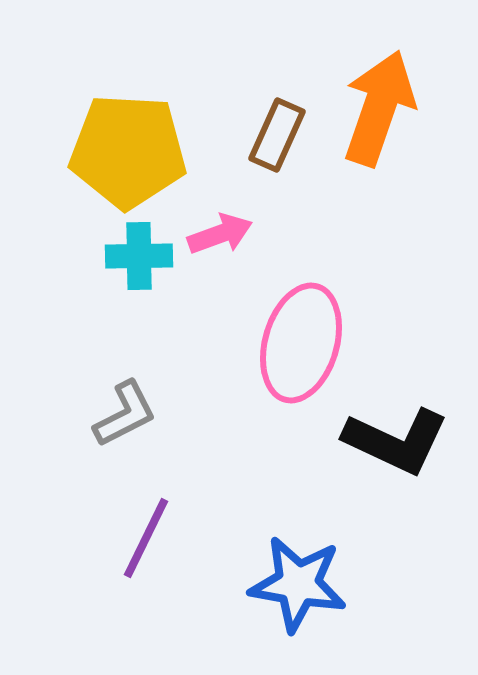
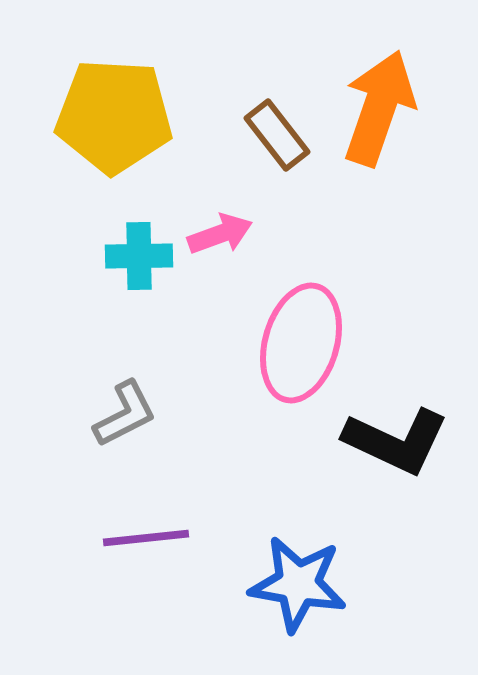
brown rectangle: rotated 62 degrees counterclockwise
yellow pentagon: moved 14 px left, 35 px up
purple line: rotated 58 degrees clockwise
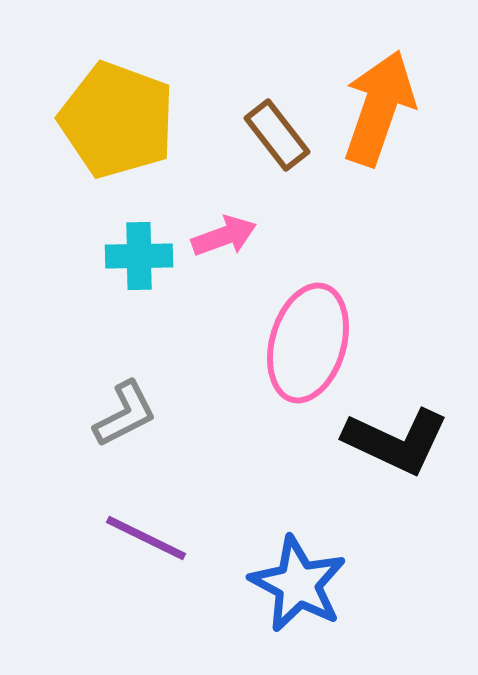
yellow pentagon: moved 3 px right, 4 px down; rotated 17 degrees clockwise
pink arrow: moved 4 px right, 2 px down
pink ellipse: moved 7 px right
purple line: rotated 32 degrees clockwise
blue star: rotated 18 degrees clockwise
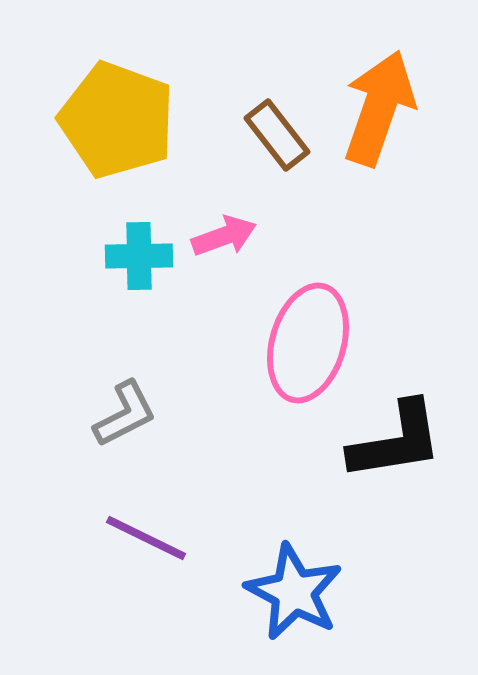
black L-shape: rotated 34 degrees counterclockwise
blue star: moved 4 px left, 8 px down
